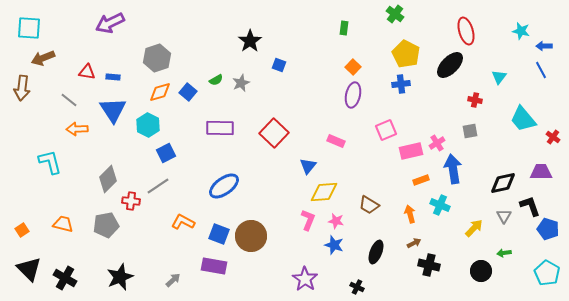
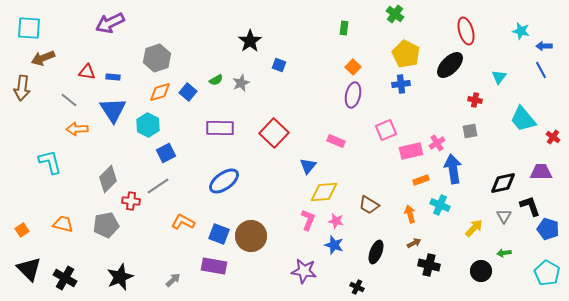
blue ellipse at (224, 186): moved 5 px up
purple star at (305, 279): moved 1 px left, 8 px up; rotated 25 degrees counterclockwise
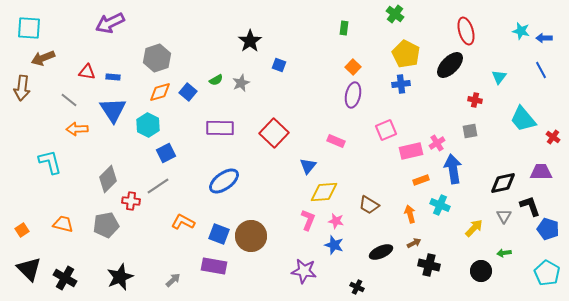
blue arrow at (544, 46): moved 8 px up
black ellipse at (376, 252): moved 5 px right; rotated 45 degrees clockwise
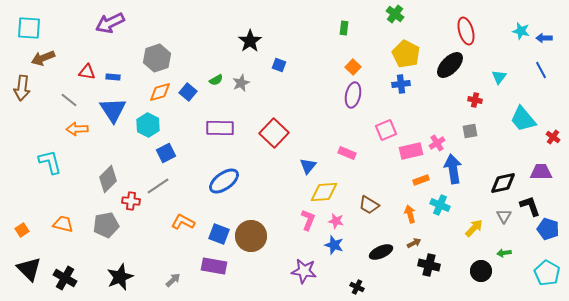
pink rectangle at (336, 141): moved 11 px right, 12 px down
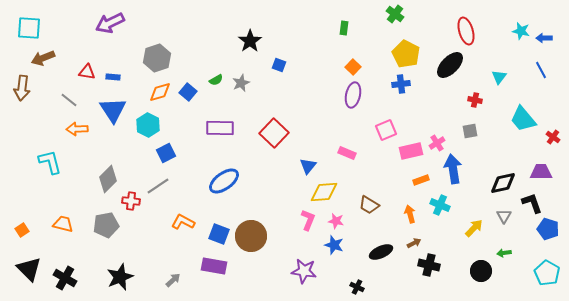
black L-shape at (530, 206): moved 2 px right, 3 px up
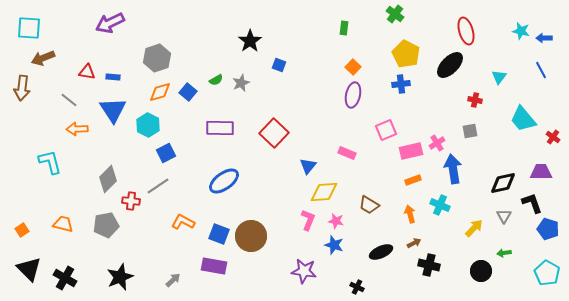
orange rectangle at (421, 180): moved 8 px left
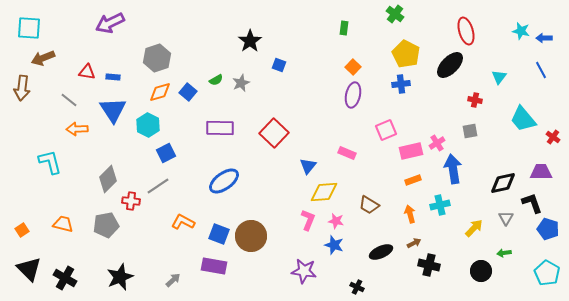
cyan cross at (440, 205): rotated 36 degrees counterclockwise
gray triangle at (504, 216): moved 2 px right, 2 px down
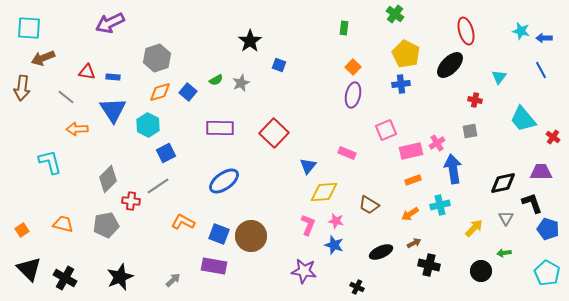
gray line at (69, 100): moved 3 px left, 3 px up
orange arrow at (410, 214): rotated 108 degrees counterclockwise
pink L-shape at (308, 220): moved 5 px down
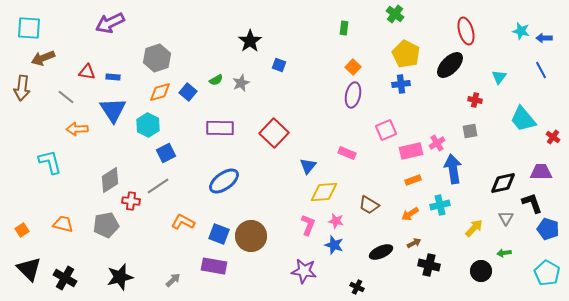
gray diamond at (108, 179): moved 2 px right, 1 px down; rotated 12 degrees clockwise
black star at (120, 277): rotated 8 degrees clockwise
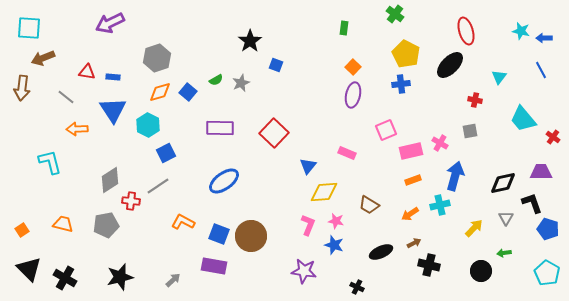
blue square at (279, 65): moved 3 px left
pink cross at (437, 143): moved 3 px right; rotated 28 degrees counterclockwise
blue arrow at (453, 169): moved 2 px right, 7 px down; rotated 24 degrees clockwise
